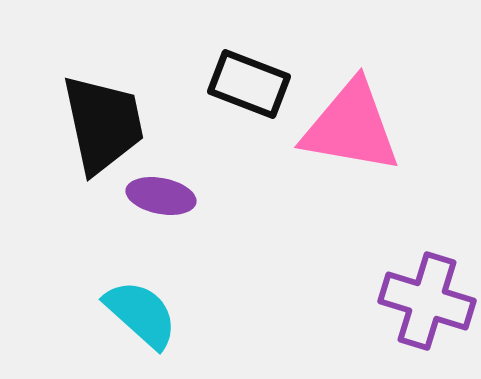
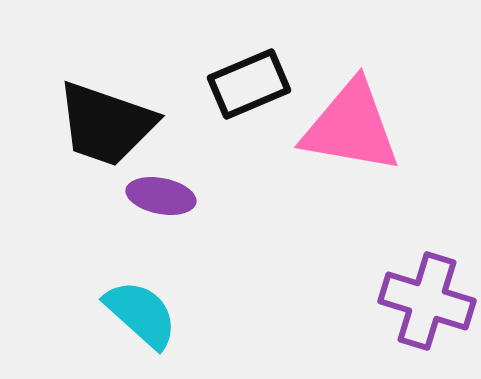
black rectangle: rotated 44 degrees counterclockwise
black trapezoid: moved 3 px right; rotated 121 degrees clockwise
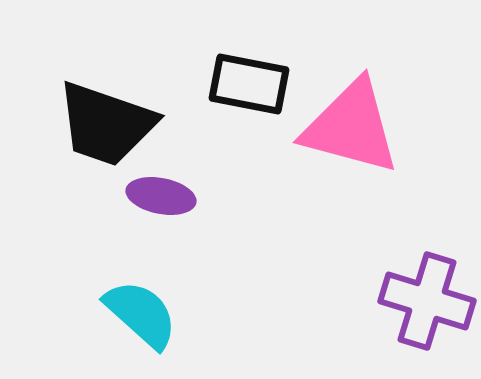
black rectangle: rotated 34 degrees clockwise
pink triangle: rotated 5 degrees clockwise
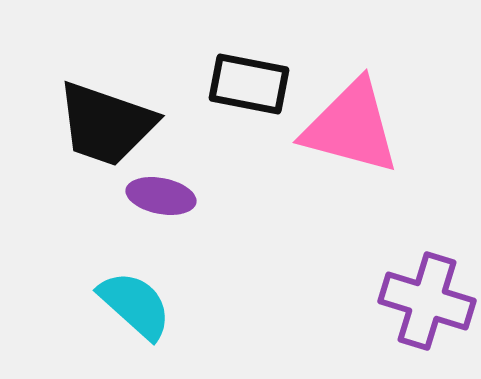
cyan semicircle: moved 6 px left, 9 px up
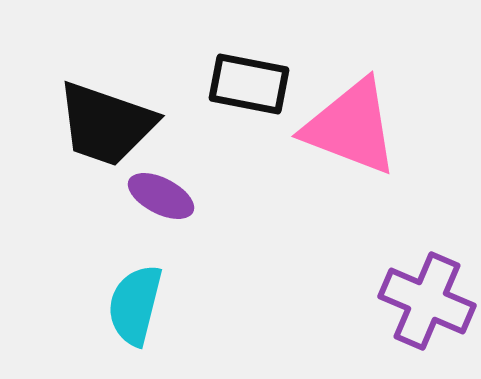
pink triangle: rotated 6 degrees clockwise
purple ellipse: rotated 16 degrees clockwise
purple cross: rotated 6 degrees clockwise
cyan semicircle: rotated 118 degrees counterclockwise
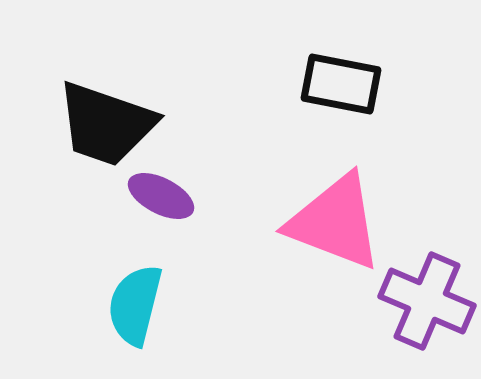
black rectangle: moved 92 px right
pink triangle: moved 16 px left, 95 px down
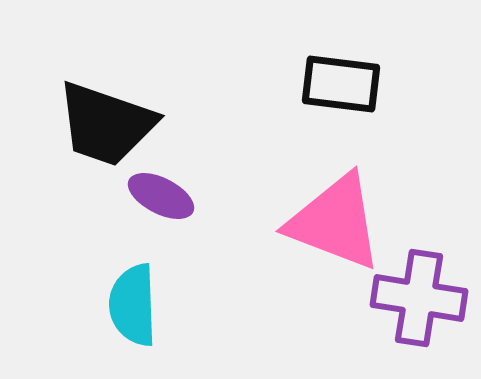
black rectangle: rotated 4 degrees counterclockwise
purple cross: moved 8 px left, 3 px up; rotated 14 degrees counterclockwise
cyan semicircle: moved 2 px left; rotated 16 degrees counterclockwise
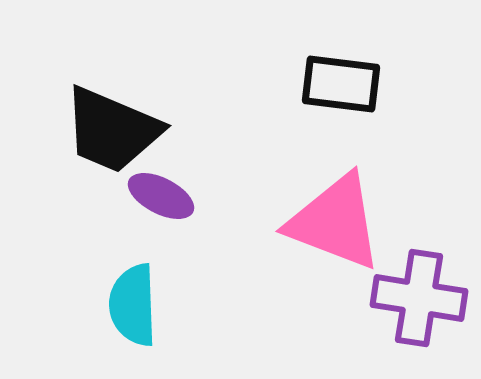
black trapezoid: moved 6 px right, 6 px down; rotated 4 degrees clockwise
